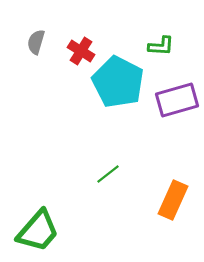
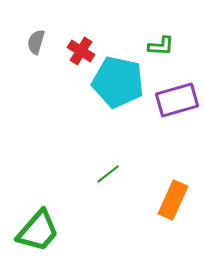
cyan pentagon: rotated 15 degrees counterclockwise
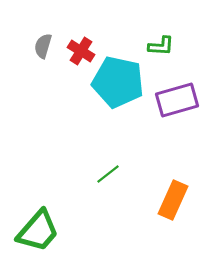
gray semicircle: moved 7 px right, 4 px down
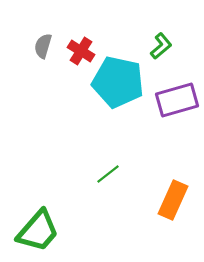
green L-shape: rotated 44 degrees counterclockwise
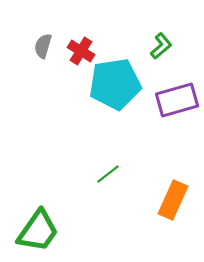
cyan pentagon: moved 3 px left, 2 px down; rotated 21 degrees counterclockwise
green trapezoid: rotated 6 degrees counterclockwise
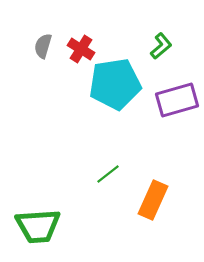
red cross: moved 2 px up
orange rectangle: moved 20 px left
green trapezoid: moved 5 px up; rotated 51 degrees clockwise
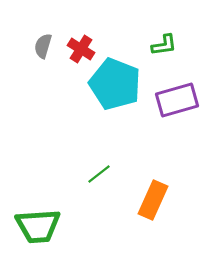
green L-shape: moved 3 px right, 1 px up; rotated 32 degrees clockwise
cyan pentagon: rotated 30 degrees clockwise
green line: moved 9 px left
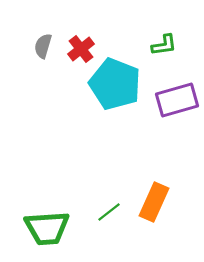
red cross: rotated 20 degrees clockwise
green line: moved 10 px right, 38 px down
orange rectangle: moved 1 px right, 2 px down
green trapezoid: moved 9 px right, 2 px down
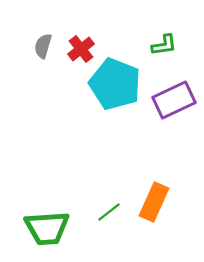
purple rectangle: moved 3 px left; rotated 9 degrees counterclockwise
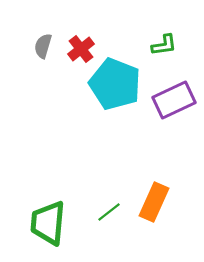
green trapezoid: moved 1 px right, 5 px up; rotated 99 degrees clockwise
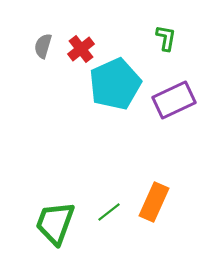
green L-shape: moved 2 px right, 7 px up; rotated 72 degrees counterclockwise
cyan pentagon: rotated 27 degrees clockwise
green trapezoid: moved 7 px right; rotated 15 degrees clockwise
